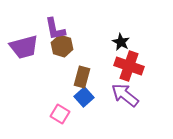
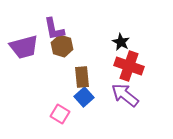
purple L-shape: moved 1 px left
brown rectangle: rotated 20 degrees counterclockwise
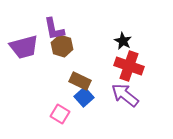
black star: moved 2 px right, 1 px up
brown rectangle: moved 2 px left, 4 px down; rotated 60 degrees counterclockwise
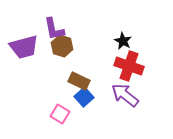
brown rectangle: moved 1 px left
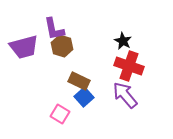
purple arrow: rotated 12 degrees clockwise
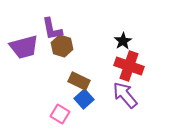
purple L-shape: moved 2 px left
black star: rotated 12 degrees clockwise
blue square: moved 2 px down
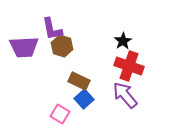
purple trapezoid: rotated 12 degrees clockwise
